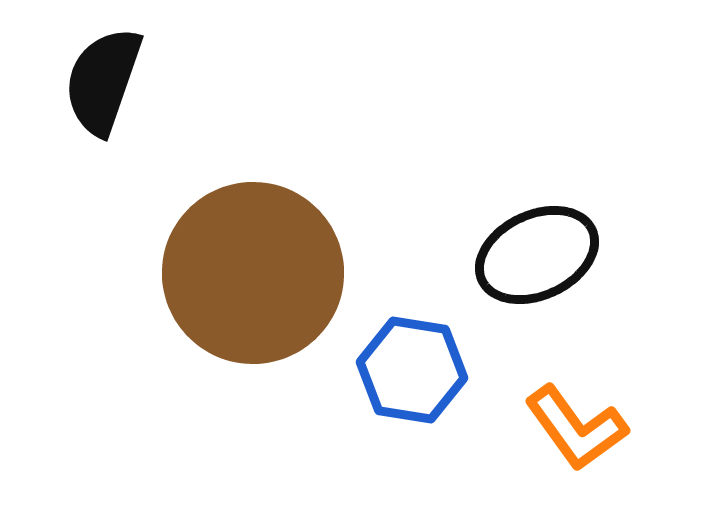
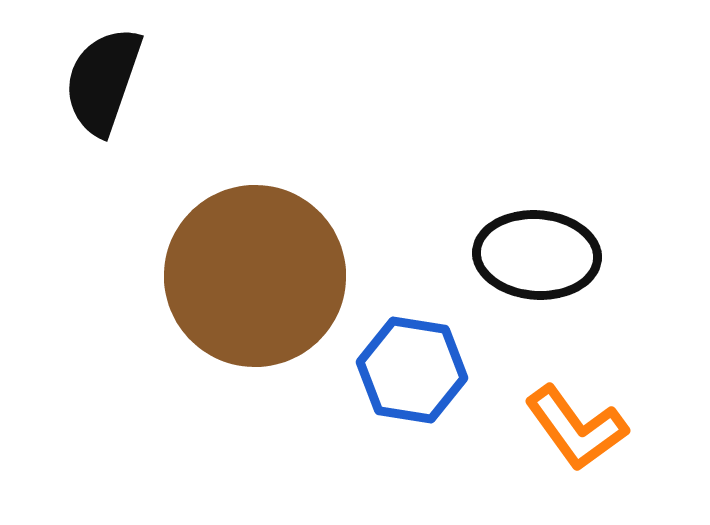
black ellipse: rotated 29 degrees clockwise
brown circle: moved 2 px right, 3 px down
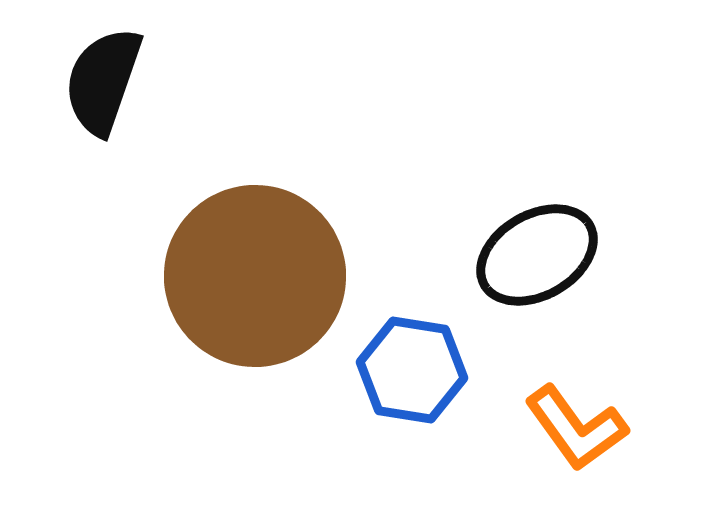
black ellipse: rotated 34 degrees counterclockwise
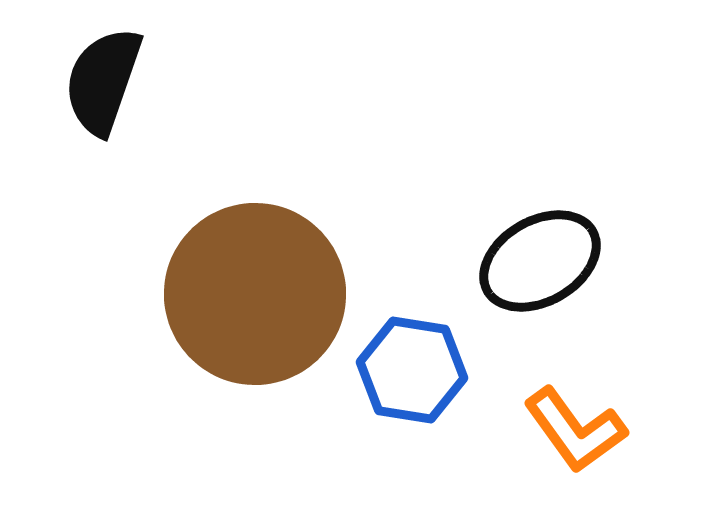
black ellipse: moved 3 px right, 6 px down
brown circle: moved 18 px down
orange L-shape: moved 1 px left, 2 px down
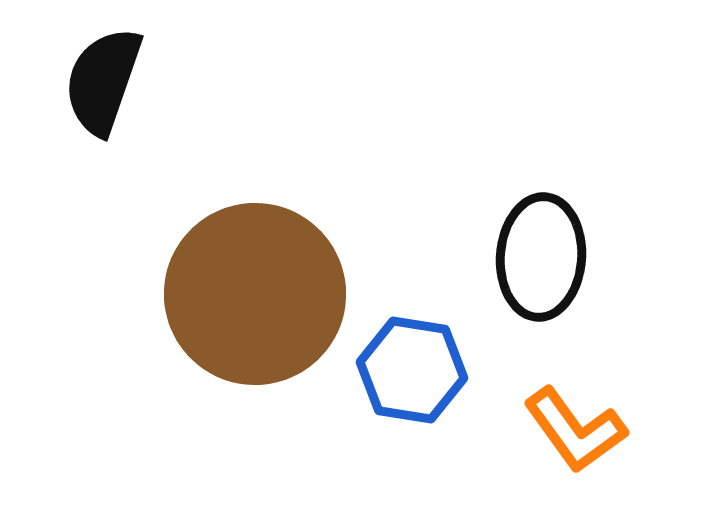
black ellipse: moved 1 px right, 4 px up; rotated 56 degrees counterclockwise
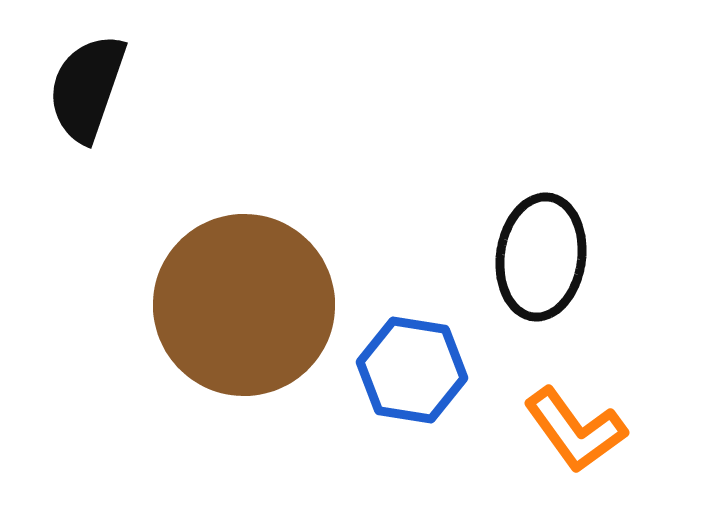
black semicircle: moved 16 px left, 7 px down
black ellipse: rotated 4 degrees clockwise
brown circle: moved 11 px left, 11 px down
